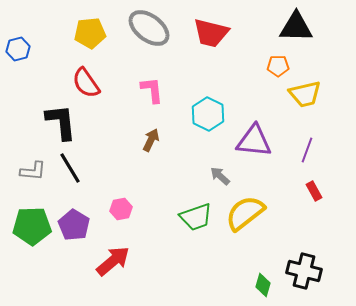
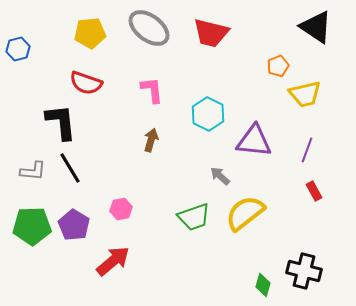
black triangle: moved 20 px right; rotated 33 degrees clockwise
orange pentagon: rotated 20 degrees counterclockwise
red semicircle: rotated 36 degrees counterclockwise
brown arrow: rotated 10 degrees counterclockwise
green trapezoid: moved 2 px left
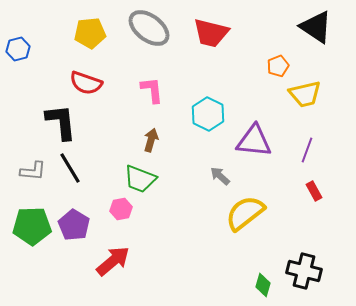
green trapezoid: moved 54 px left, 38 px up; rotated 40 degrees clockwise
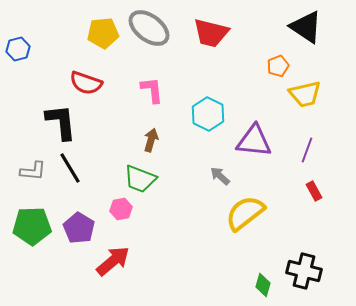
black triangle: moved 10 px left
yellow pentagon: moved 13 px right
purple pentagon: moved 5 px right, 3 px down
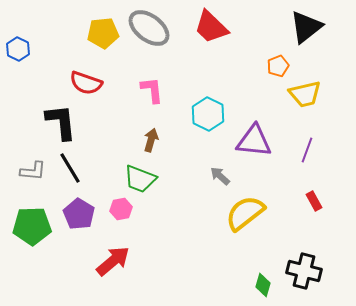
black triangle: rotated 48 degrees clockwise
red trapezoid: moved 6 px up; rotated 30 degrees clockwise
blue hexagon: rotated 20 degrees counterclockwise
red rectangle: moved 10 px down
purple pentagon: moved 14 px up
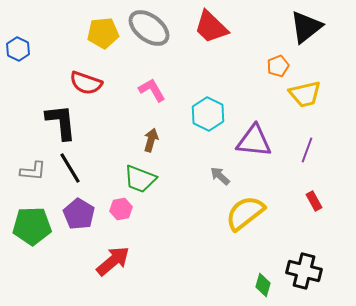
pink L-shape: rotated 24 degrees counterclockwise
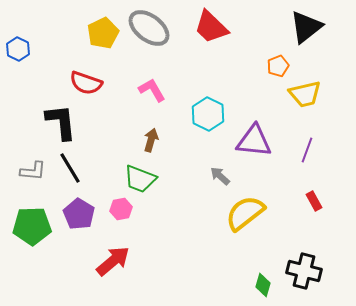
yellow pentagon: rotated 20 degrees counterclockwise
